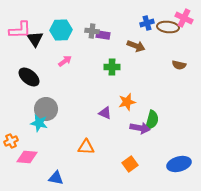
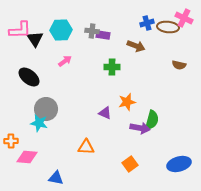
orange cross: rotated 24 degrees clockwise
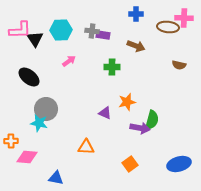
pink cross: rotated 24 degrees counterclockwise
blue cross: moved 11 px left, 9 px up; rotated 16 degrees clockwise
pink arrow: moved 4 px right
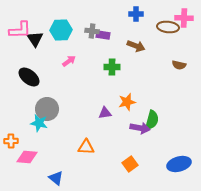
gray circle: moved 1 px right
purple triangle: rotated 32 degrees counterclockwise
blue triangle: rotated 28 degrees clockwise
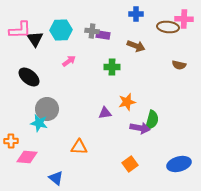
pink cross: moved 1 px down
orange triangle: moved 7 px left
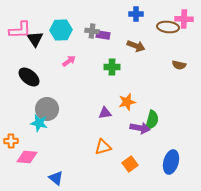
orange triangle: moved 24 px right; rotated 18 degrees counterclockwise
blue ellipse: moved 8 px left, 2 px up; rotated 60 degrees counterclockwise
